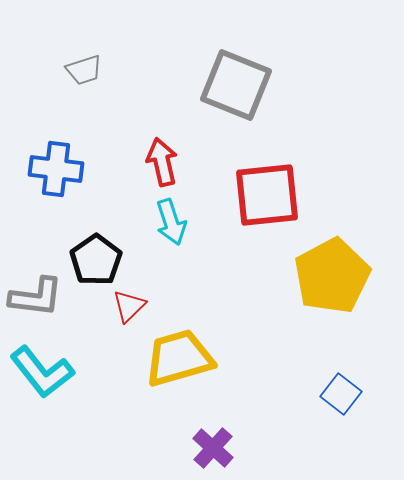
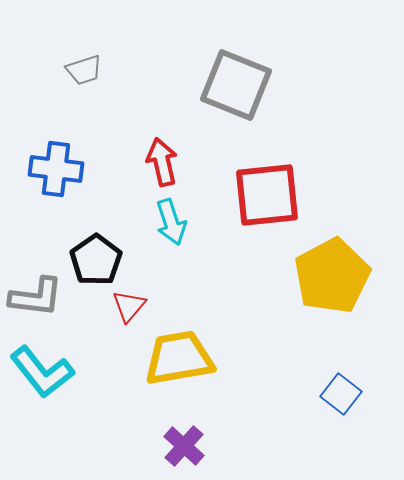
red triangle: rotated 6 degrees counterclockwise
yellow trapezoid: rotated 6 degrees clockwise
purple cross: moved 29 px left, 2 px up
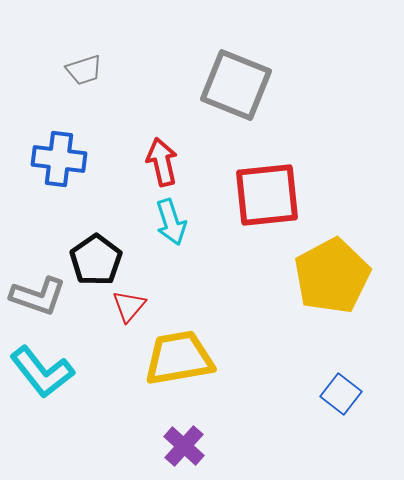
blue cross: moved 3 px right, 10 px up
gray L-shape: moved 2 px right, 1 px up; rotated 12 degrees clockwise
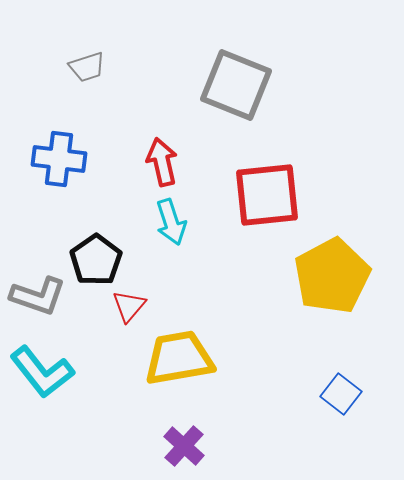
gray trapezoid: moved 3 px right, 3 px up
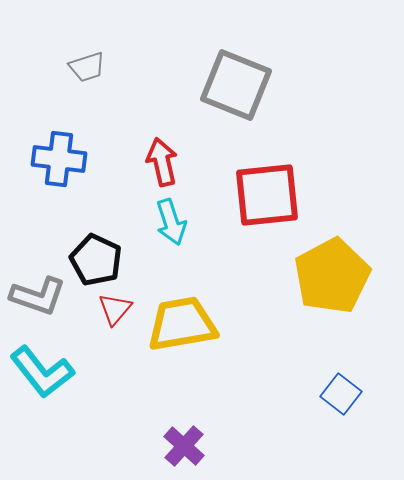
black pentagon: rotated 12 degrees counterclockwise
red triangle: moved 14 px left, 3 px down
yellow trapezoid: moved 3 px right, 34 px up
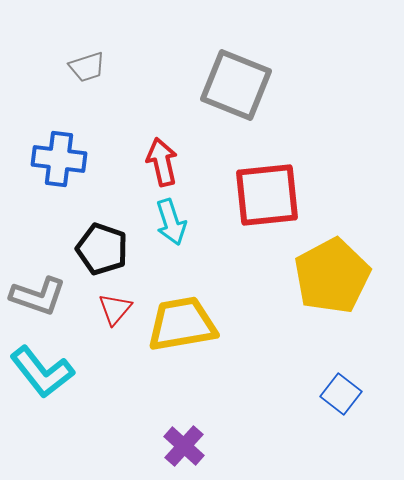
black pentagon: moved 6 px right, 11 px up; rotated 6 degrees counterclockwise
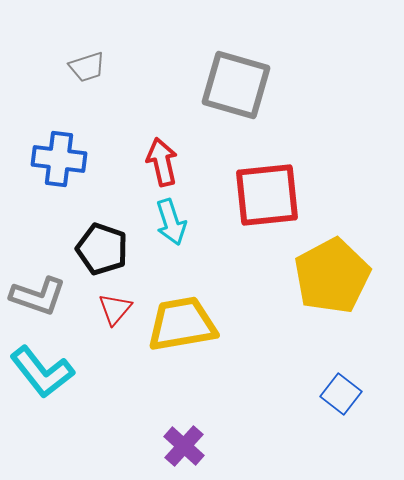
gray square: rotated 6 degrees counterclockwise
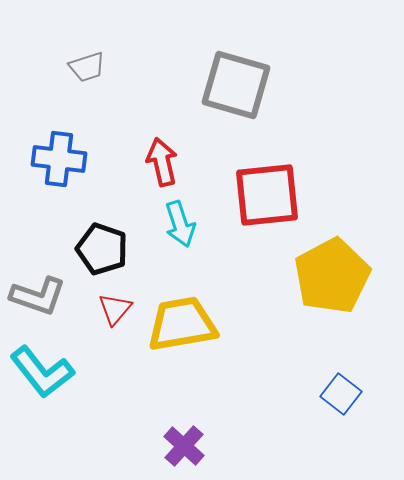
cyan arrow: moved 9 px right, 2 px down
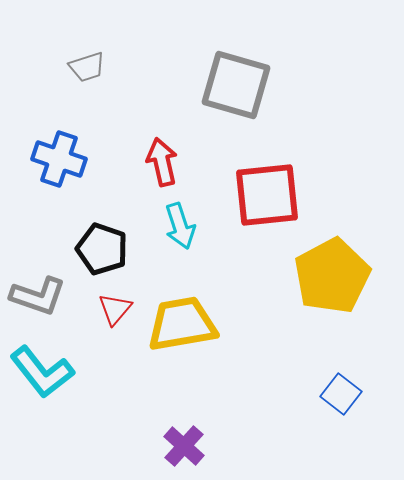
blue cross: rotated 12 degrees clockwise
cyan arrow: moved 2 px down
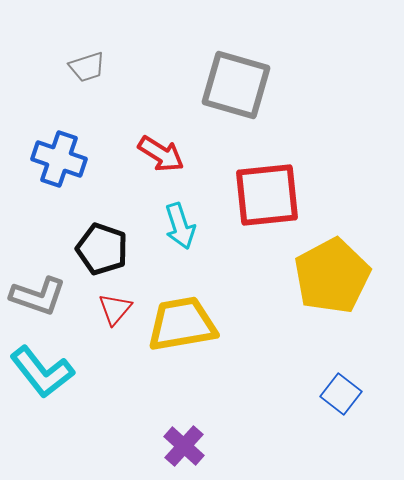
red arrow: moved 1 px left, 8 px up; rotated 135 degrees clockwise
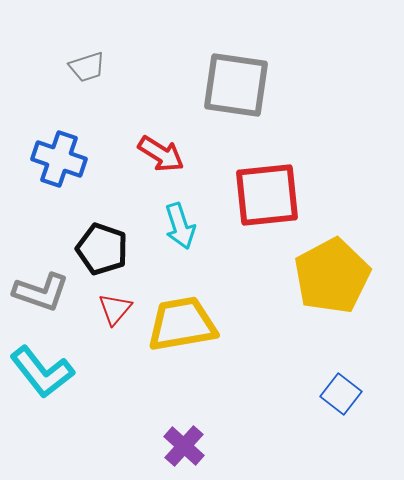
gray square: rotated 8 degrees counterclockwise
gray L-shape: moved 3 px right, 4 px up
